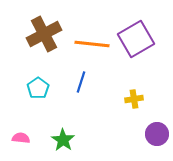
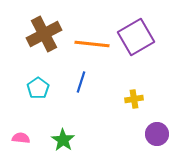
purple square: moved 2 px up
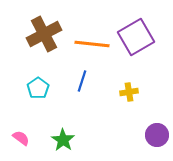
blue line: moved 1 px right, 1 px up
yellow cross: moved 5 px left, 7 px up
purple circle: moved 1 px down
pink semicircle: rotated 30 degrees clockwise
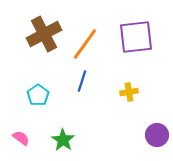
purple square: rotated 24 degrees clockwise
orange line: moved 7 px left; rotated 60 degrees counterclockwise
cyan pentagon: moved 7 px down
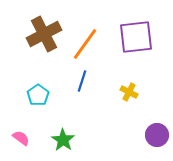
yellow cross: rotated 36 degrees clockwise
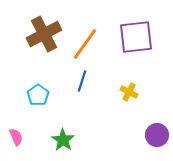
pink semicircle: moved 5 px left, 1 px up; rotated 30 degrees clockwise
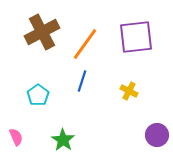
brown cross: moved 2 px left, 2 px up
yellow cross: moved 1 px up
